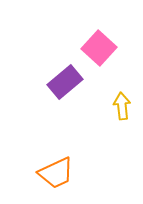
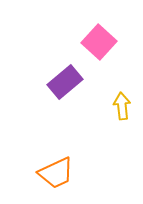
pink square: moved 6 px up
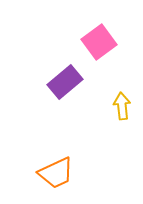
pink square: rotated 12 degrees clockwise
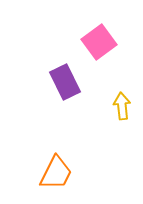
purple rectangle: rotated 76 degrees counterclockwise
orange trapezoid: rotated 39 degrees counterclockwise
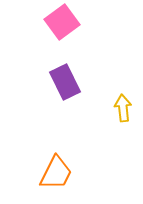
pink square: moved 37 px left, 20 px up
yellow arrow: moved 1 px right, 2 px down
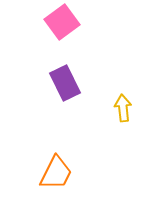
purple rectangle: moved 1 px down
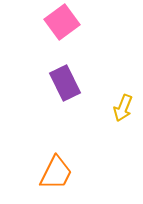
yellow arrow: rotated 152 degrees counterclockwise
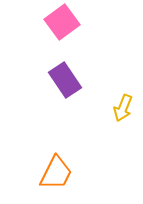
purple rectangle: moved 3 px up; rotated 8 degrees counterclockwise
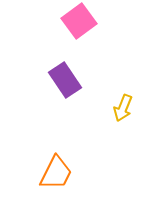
pink square: moved 17 px right, 1 px up
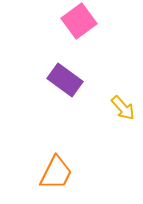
purple rectangle: rotated 20 degrees counterclockwise
yellow arrow: rotated 64 degrees counterclockwise
